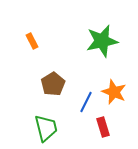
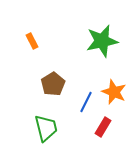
red rectangle: rotated 48 degrees clockwise
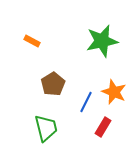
orange rectangle: rotated 35 degrees counterclockwise
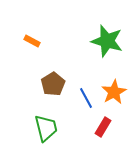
green star: moved 5 px right; rotated 28 degrees clockwise
orange star: rotated 20 degrees clockwise
blue line: moved 4 px up; rotated 55 degrees counterclockwise
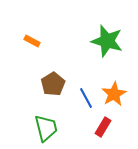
orange star: moved 2 px down
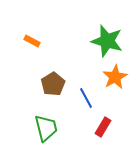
orange star: moved 1 px right, 17 px up
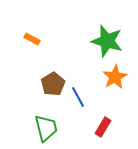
orange rectangle: moved 2 px up
blue line: moved 8 px left, 1 px up
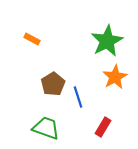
green star: rotated 28 degrees clockwise
blue line: rotated 10 degrees clockwise
green trapezoid: rotated 56 degrees counterclockwise
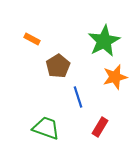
green star: moved 3 px left
orange star: rotated 15 degrees clockwise
brown pentagon: moved 5 px right, 18 px up
red rectangle: moved 3 px left
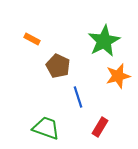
brown pentagon: rotated 15 degrees counterclockwise
orange star: moved 3 px right, 1 px up
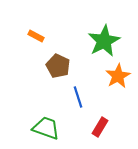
orange rectangle: moved 4 px right, 3 px up
orange star: rotated 15 degrees counterclockwise
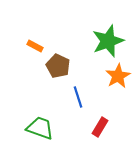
orange rectangle: moved 1 px left, 10 px down
green star: moved 4 px right; rotated 8 degrees clockwise
green trapezoid: moved 6 px left
